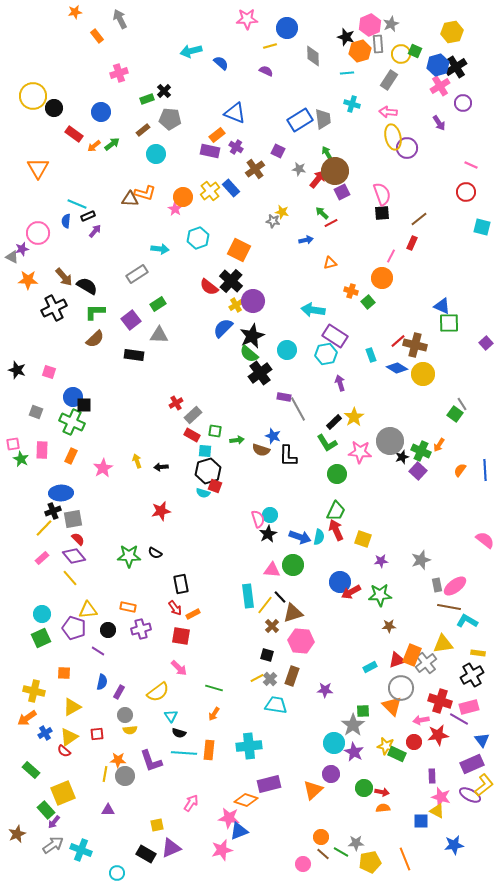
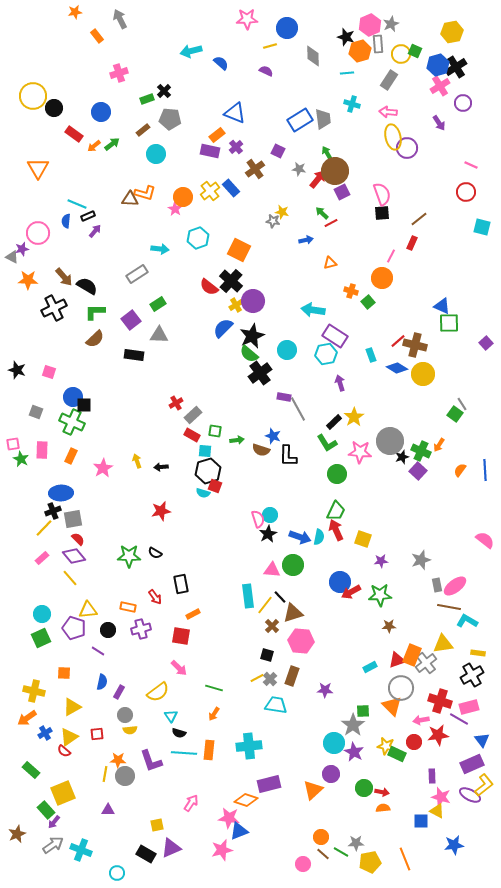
purple cross at (236, 147): rotated 16 degrees clockwise
red arrow at (175, 608): moved 20 px left, 11 px up
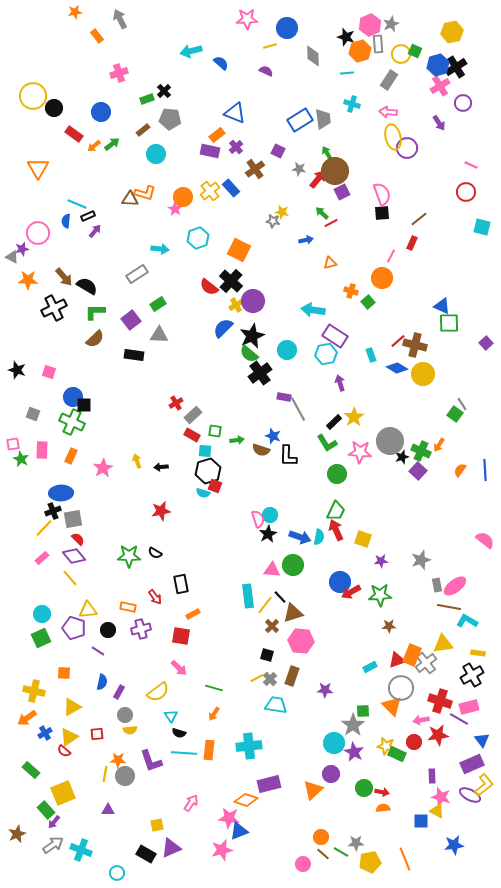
gray square at (36, 412): moved 3 px left, 2 px down
